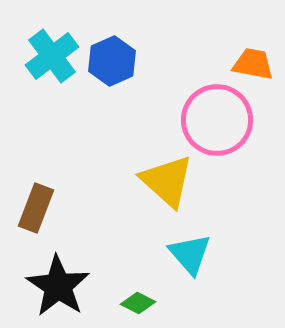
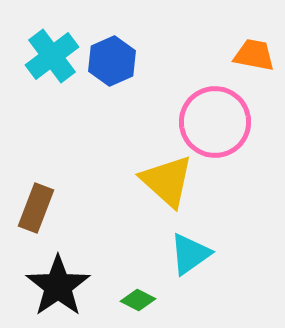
orange trapezoid: moved 1 px right, 9 px up
pink circle: moved 2 px left, 2 px down
cyan triangle: rotated 36 degrees clockwise
black star: rotated 4 degrees clockwise
green diamond: moved 3 px up
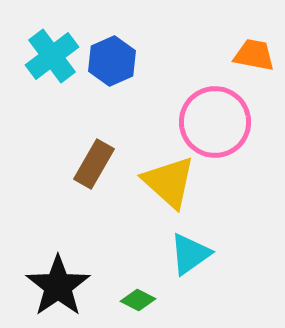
yellow triangle: moved 2 px right, 1 px down
brown rectangle: moved 58 px right, 44 px up; rotated 9 degrees clockwise
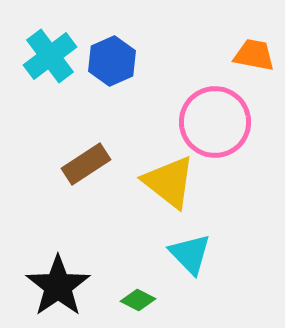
cyan cross: moved 2 px left
brown rectangle: moved 8 px left; rotated 27 degrees clockwise
yellow triangle: rotated 4 degrees counterclockwise
cyan triangle: rotated 39 degrees counterclockwise
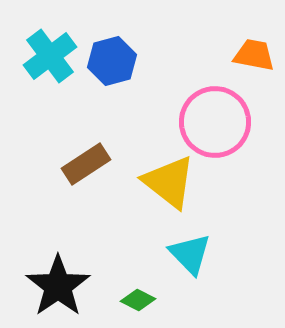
blue hexagon: rotated 9 degrees clockwise
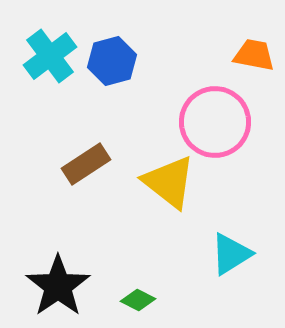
cyan triangle: moved 41 px right; rotated 42 degrees clockwise
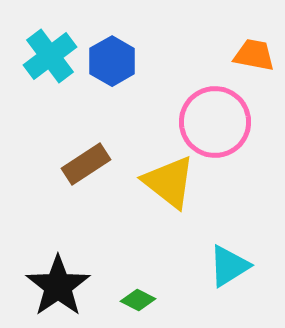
blue hexagon: rotated 15 degrees counterclockwise
cyan triangle: moved 2 px left, 12 px down
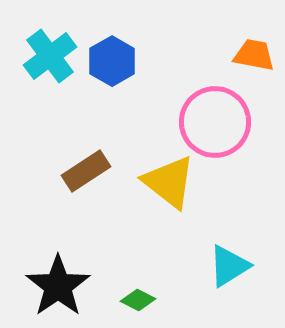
brown rectangle: moved 7 px down
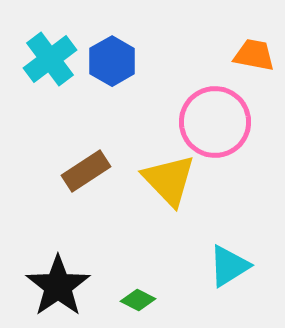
cyan cross: moved 3 px down
yellow triangle: moved 2 px up; rotated 8 degrees clockwise
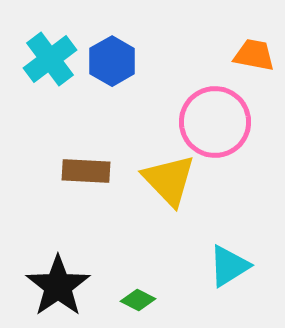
brown rectangle: rotated 36 degrees clockwise
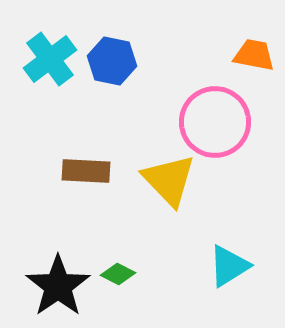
blue hexagon: rotated 18 degrees counterclockwise
green diamond: moved 20 px left, 26 px up
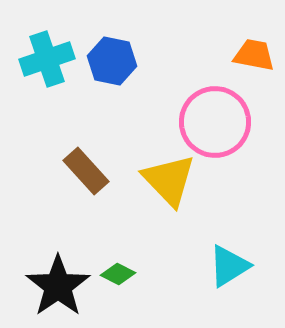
cyan cross: moved 3 px left; rotated 18 degrees clockwise
brown rectangle: rotated 45 degrees clockwise
